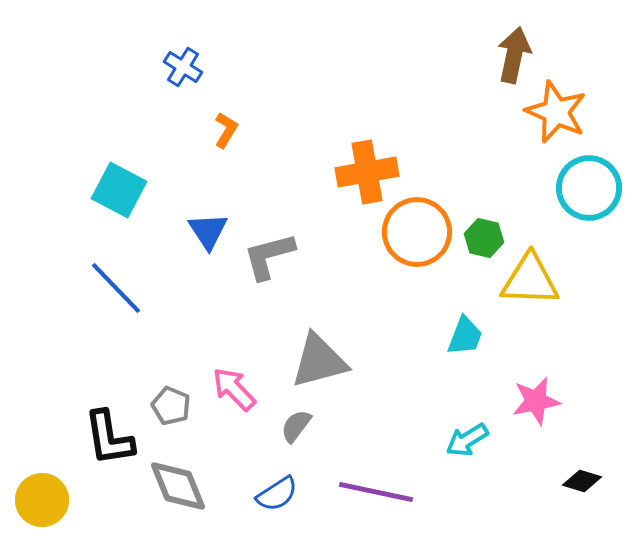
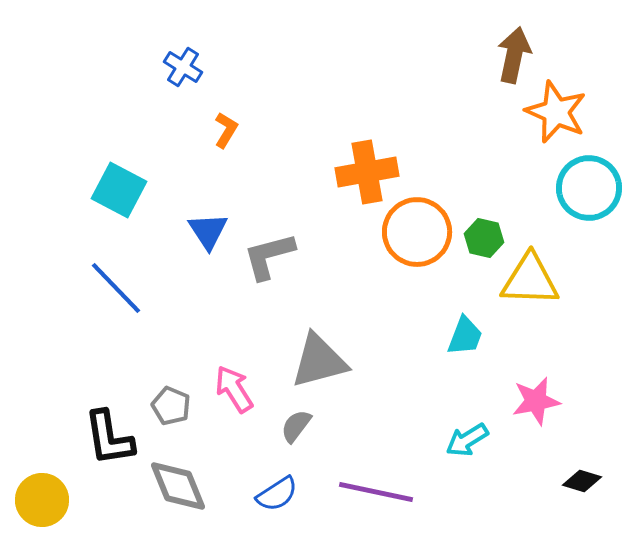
pink arrow: rotated 12 degrees clockwise
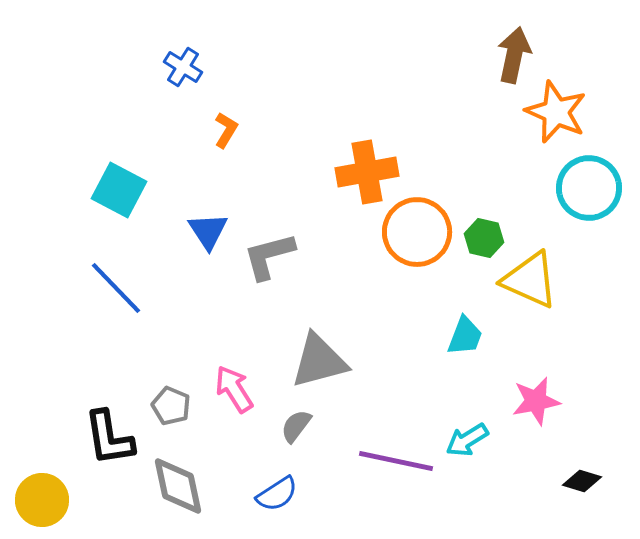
yellow triangle: rotated 22 degrees clockwise
gray diamond: rotated 10 degrees clockwise
purple line: moved 20 px right, 31 px up
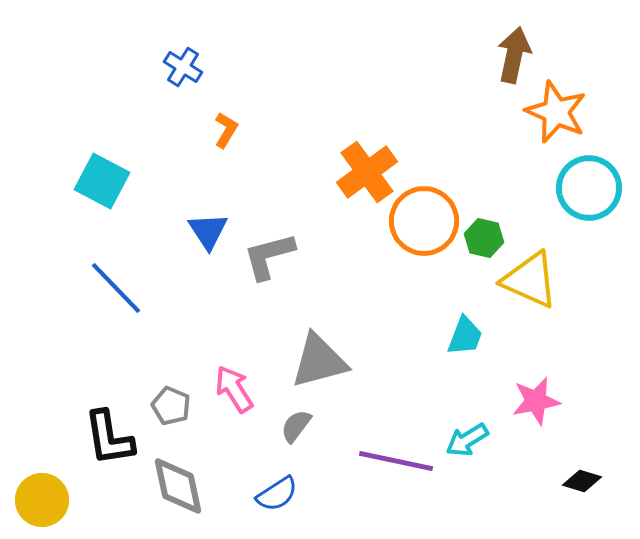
orange cross: rotated 26 degrees counterclockwise
cyan square: moved 17 px left, 9 px up
orange circle: moved 7 px right, 11 px up
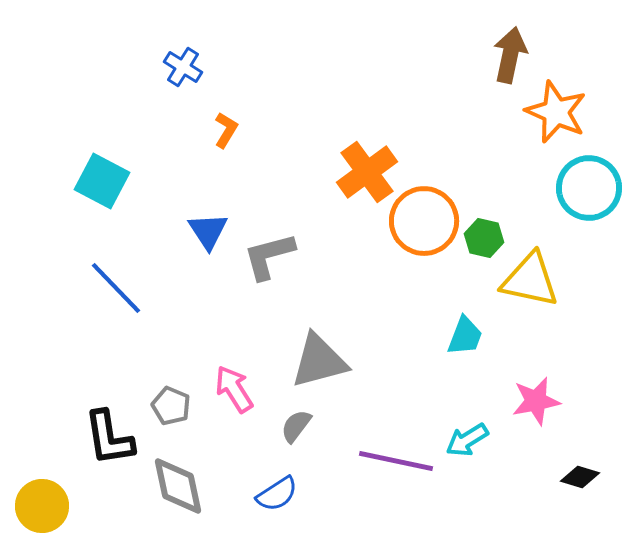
brown arrow: moved 4 px left
yellow triangle: rotated 12 degrees counterclockwise
black diamond: moved 2 px left, 4 px up
yellow circle: moved 6 px down
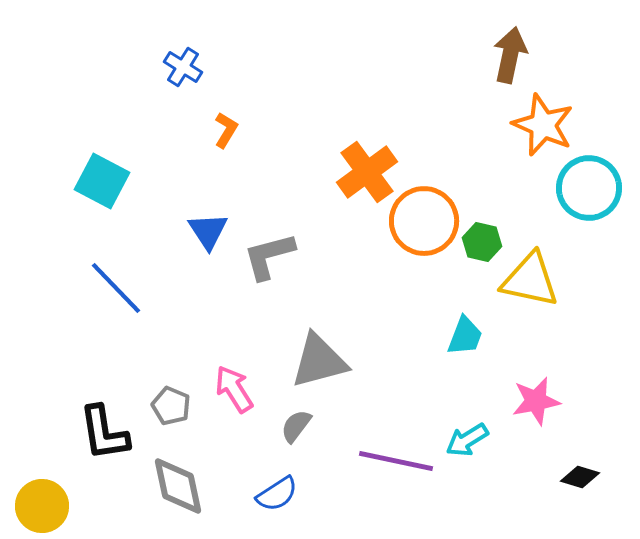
orange star: moved 13 px left, 13 px down
green hexagon: moved 2 px left, 4 px down
black L-shape: moved 5 px left, 5 px up
